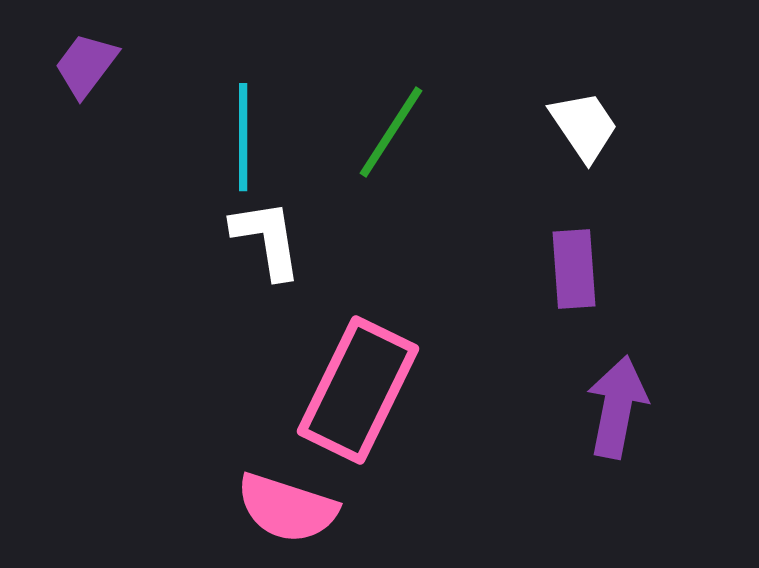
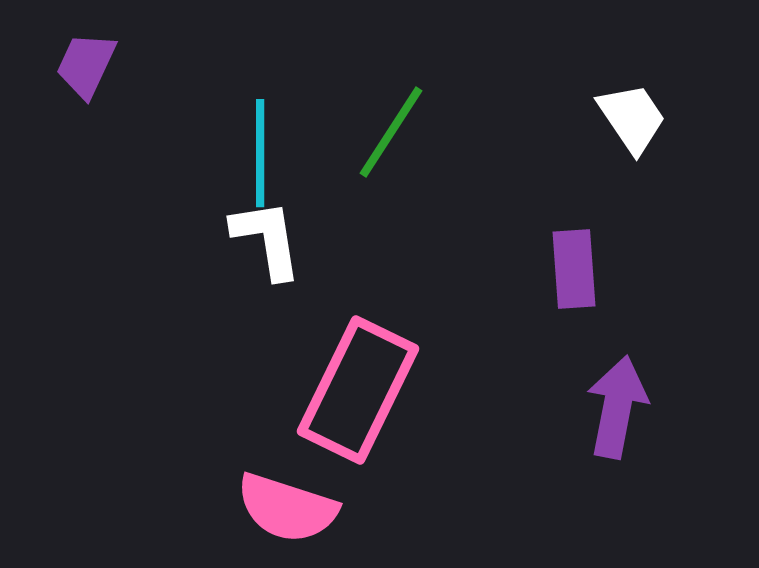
purple trapezoid: rotated 12 degrees counterclockwise
white trapezoid: moved 48 px right, 8 px up
cyan line: moved 17 px right, 16 px down
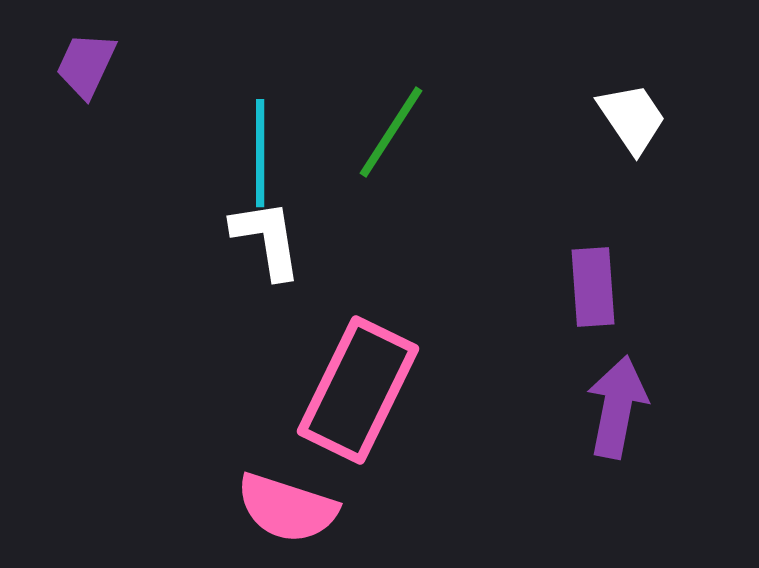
purple rectangle: moved 19 px right, 18 px down
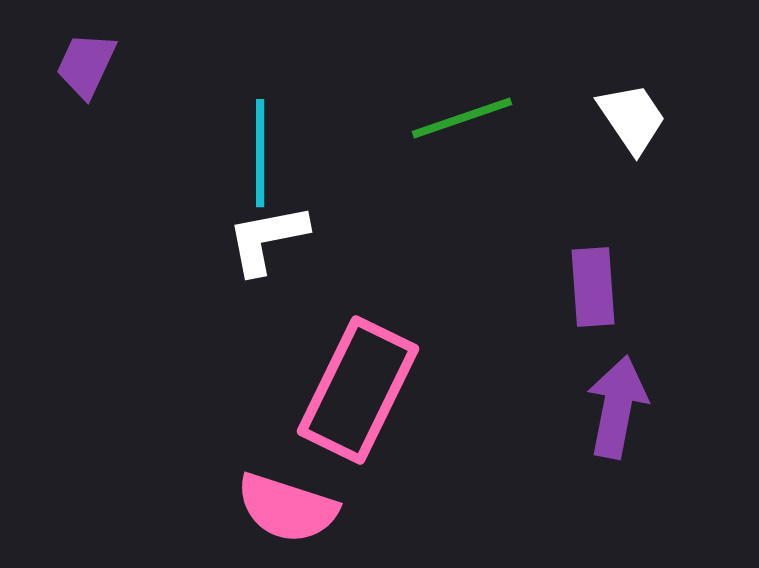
green line: moved 71 px right, 14 px up; rotated 38 degrees clockwise
white L-shape: rotated 92 degrees counterclockwise
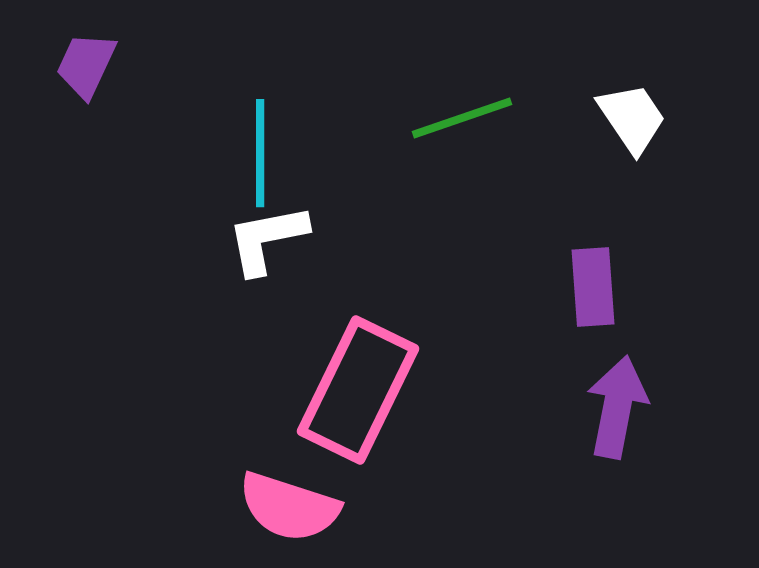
pink semicircle: moved 2 px right, 1 px up
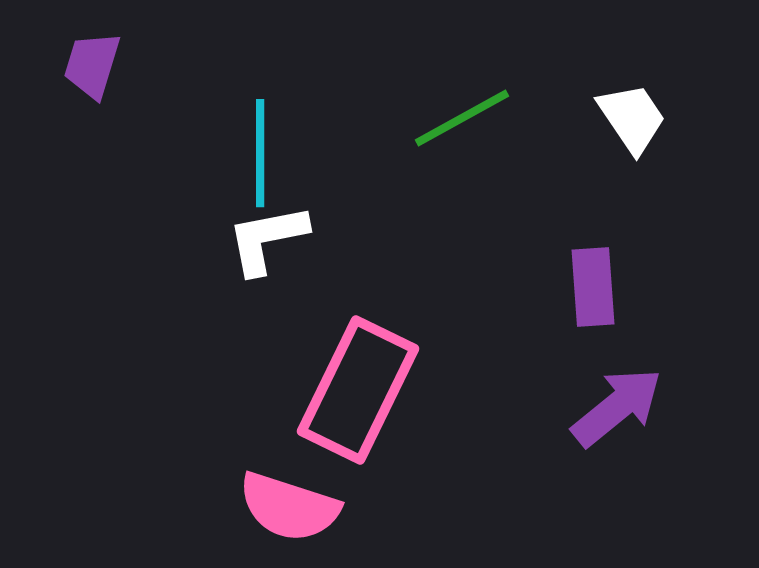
purple trapezoid: moved 6 px right; rotated 8 degrees counterclockwise
green line: rotated 10 degrees counterclockwise
purple arrow: rotated 40 degrees clockwise
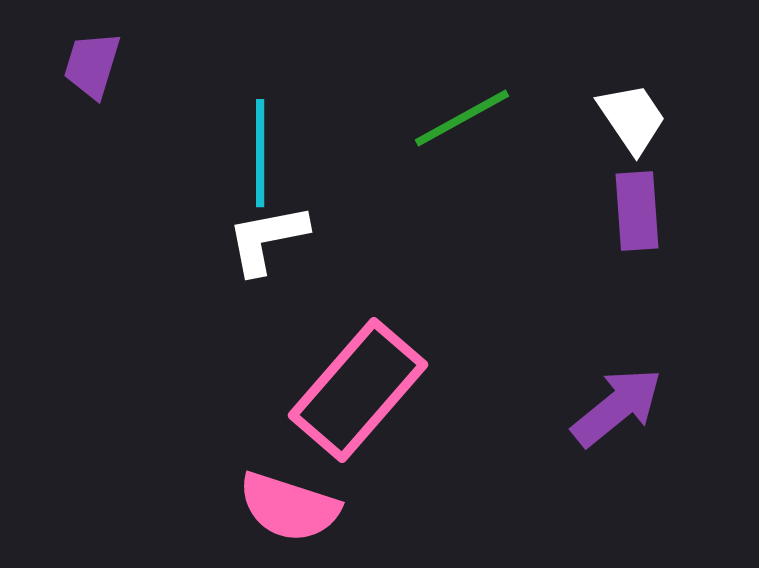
purple rectangle: moved 44 px right, 76 px up
pink rectangle: rotated 15 degrees clockwise
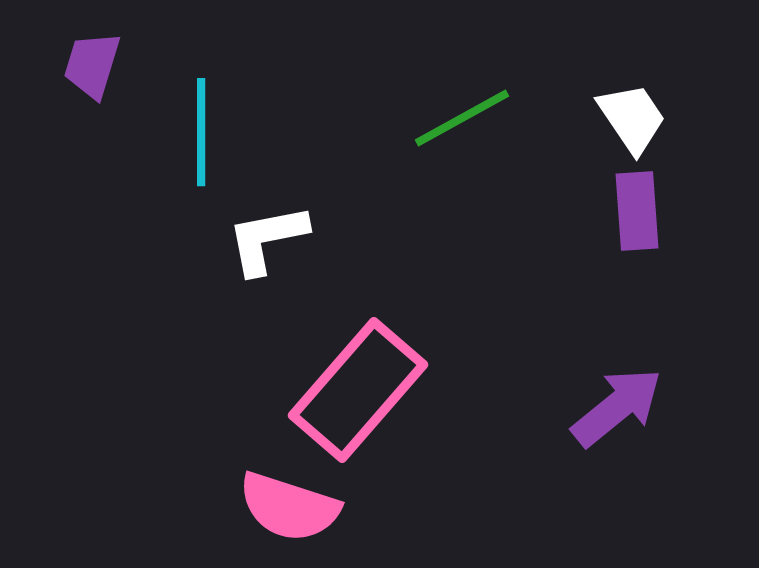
cyan line: moved 59 px left, 21 px up
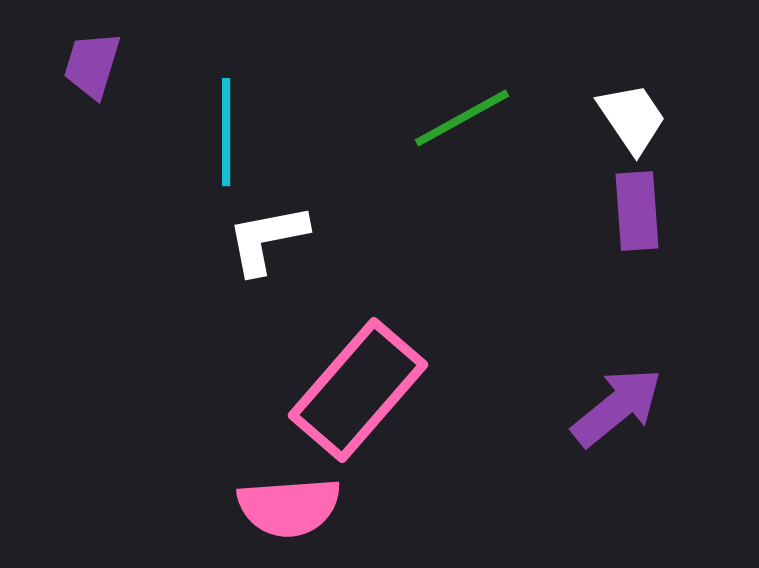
cyan line: moved 25 px right
pink semicircle: rotated 22 degrees counterclockwise
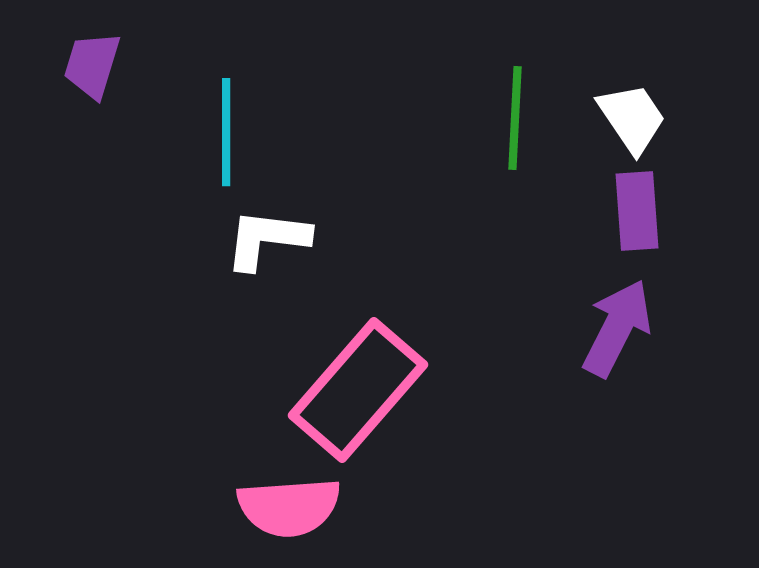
green line: moved 53 px right; rotated 58 degrees counterclockwise
white L-shape: rotated 18 degrees clockwise
purple arrow: moved 79 px up; rotated 24 degrees counterclockwise
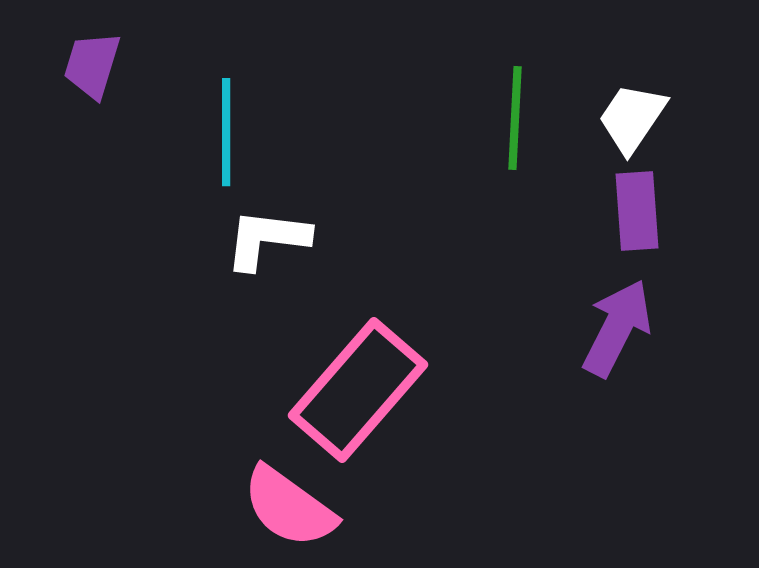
white trapezoid: rotated 112 degrees counterclockwise
pink semicircle: rotated 40 degrees clockwise
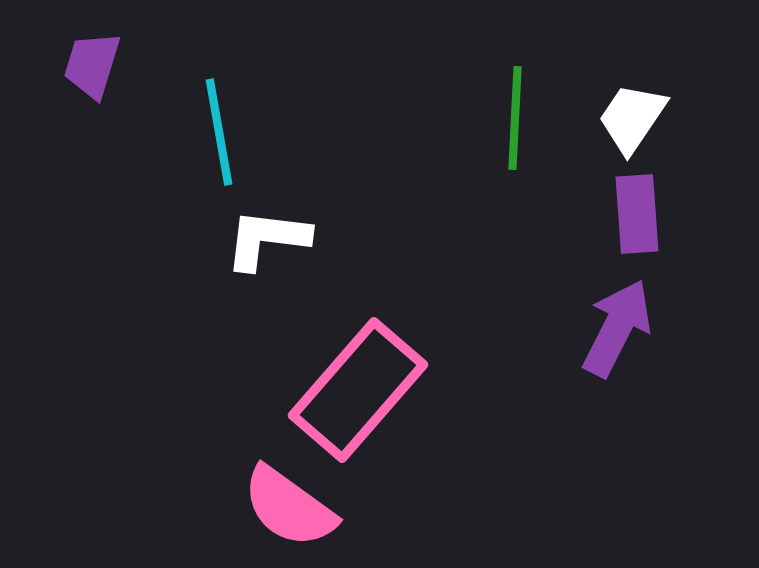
cyan line: moved 7 px left; rotated 10 degrees counterclockwise
purple rectangle: moved 3 px down
